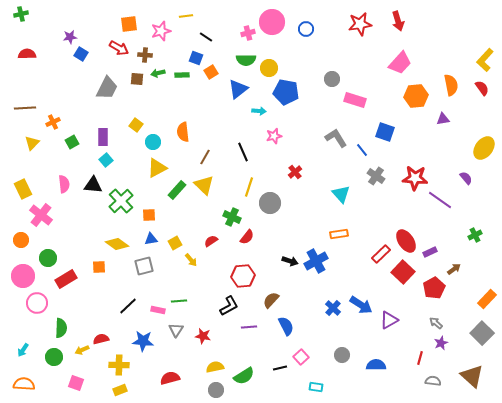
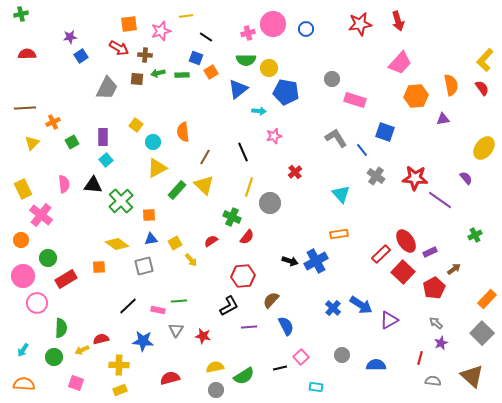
pink circle at (272, 22): moved 1 px right, 2 px down
blue square at (81, 54): moved 2 px down; rotated 24 degrees clockwise
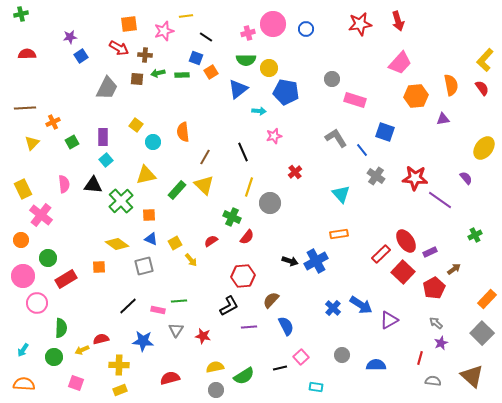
pink star at (161, 31): moved 3 px right
yellow triangle at (157, 168): moved 11 px left, 7 px down; rotated 15 degrees clockwise
blue triangle at (151, 239): rotated 32 degrees clockwise
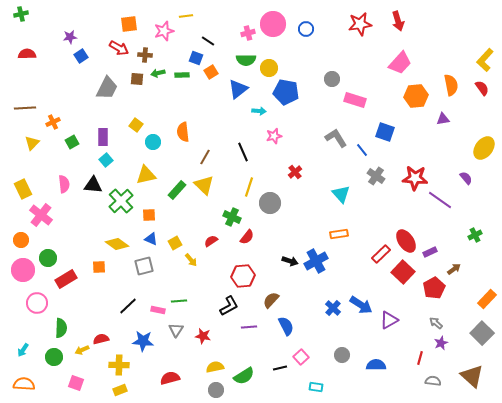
black line at (206, 37): moved 2 px right, 4 px down
pink circle at (23, 276): moved 6 px up
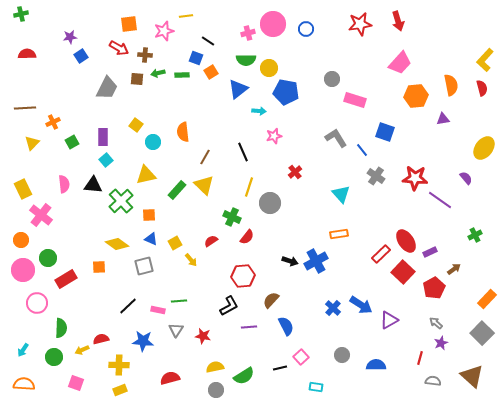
red semicircle at (482, 88): rotated 21 degrees clockwise
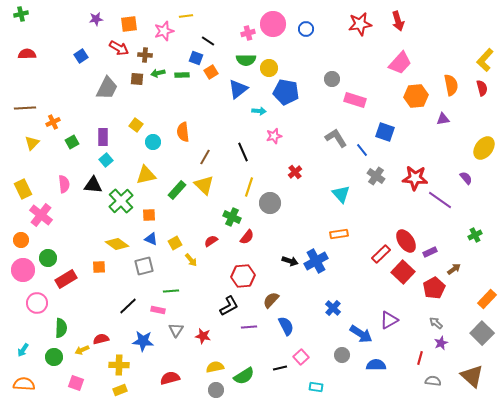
purple star at (70, 37): moved 26 px right, 18 px up
green line at (179, 301): moved 8 px left, 10 px up
blue arrow at (361, 305): moved 29 px down
